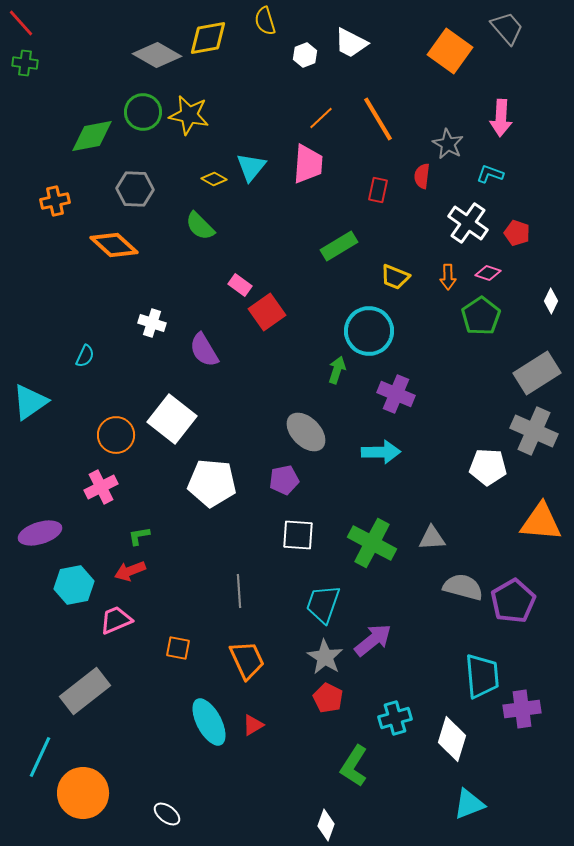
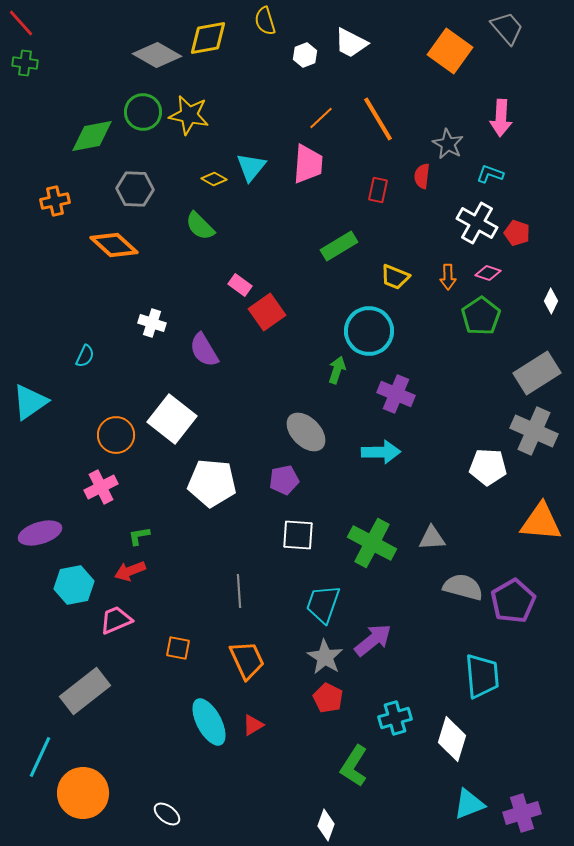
white cross at (468, 223): moved 9 px right; rotated 6 degrees counterclockwise
purple cross at (522, 709): moved 104 px down; rotated 9 degrees counterclockwise
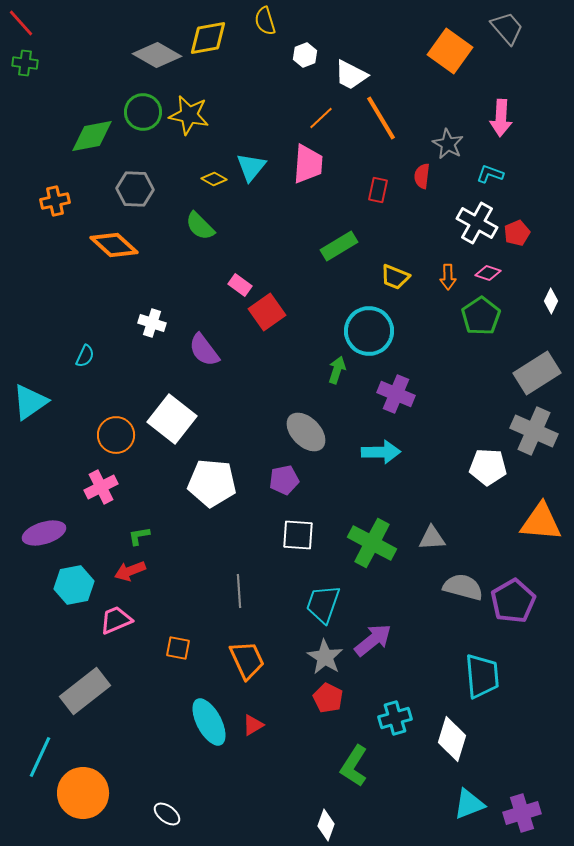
white trapezoid at (351, 43): moved 32 px down
orange line at (378, 119): moved 3 px right, 1 px up
red pentagon at (517, 233): rotated 30 degrees clockwise
purple semicircle at (204, 350): rotated 6 degrees counterclockwise
purple ellipse at (40, 533): moved 4 px right
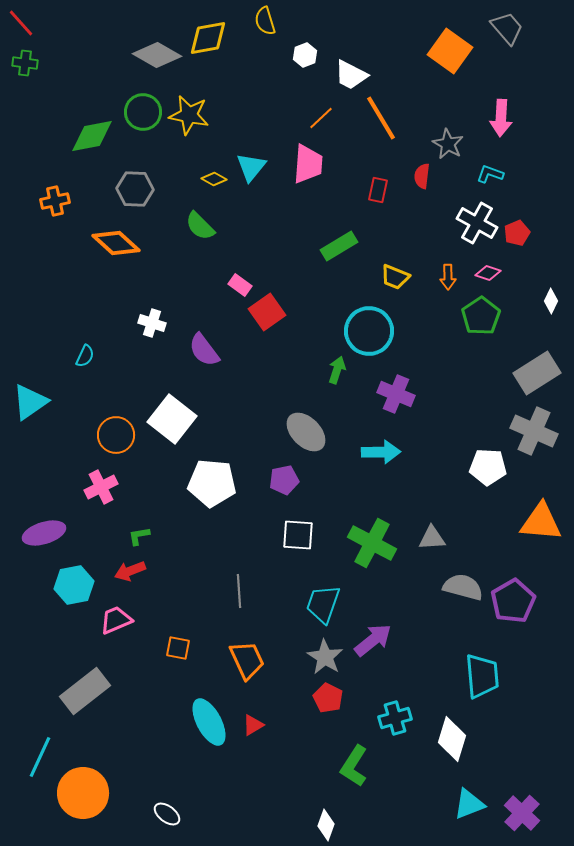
orange diamond at (114, 245): moved 2 px right, 2 px up
purple cross at (522, 813): rotated 30 degrees counterclockwise
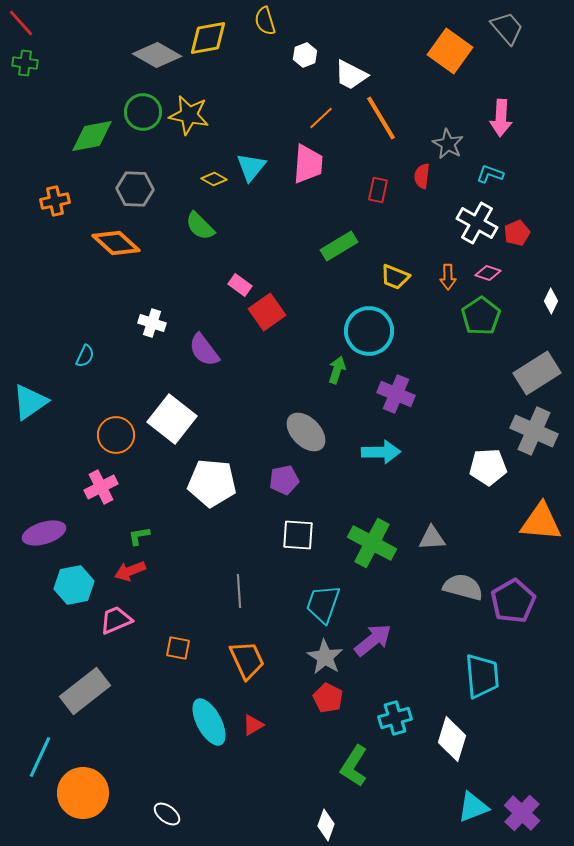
white pentagon at (488, 467): rotated 6 degrees counterclockwise
cyan triangle at (469, 804): moved 4 px right, 3 px down
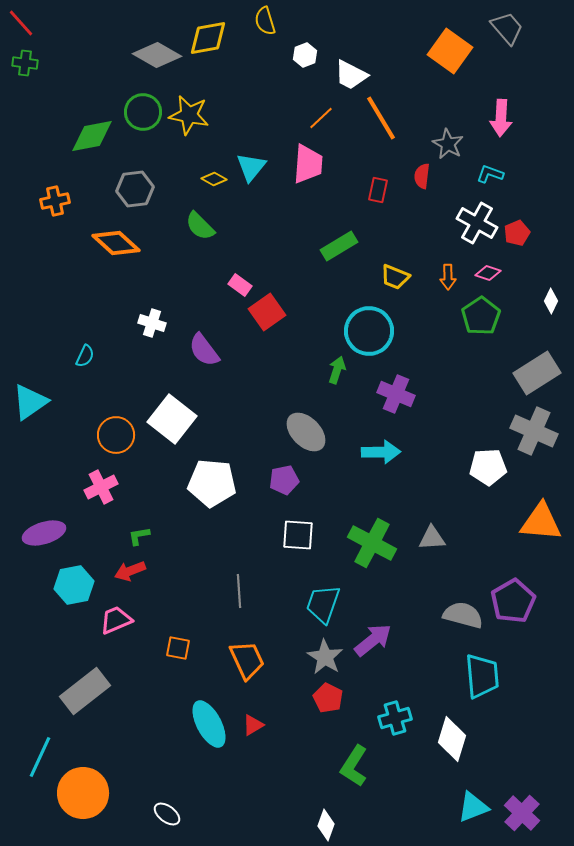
gray hexagon at (135, 189): rotated 9 degrees counterclockwise
gray semicircle at (463, 587): moved 28 px down
cyan ellipse at (209, 722): moved 2 px down
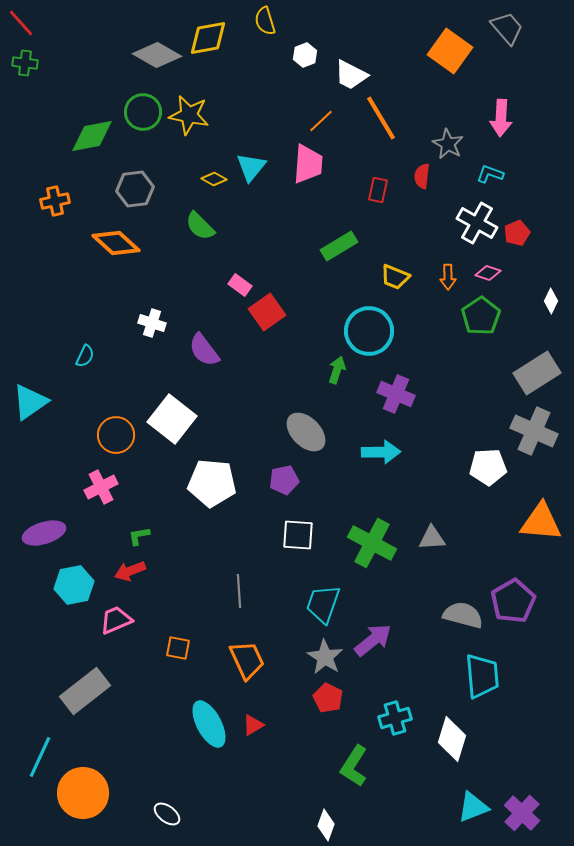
orange line at (321, 118): moved 3 px down
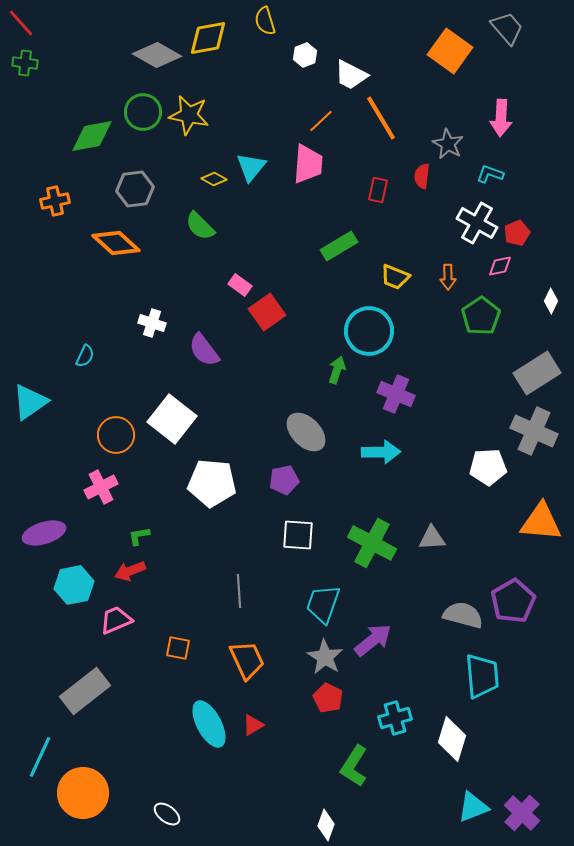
pink diamond at (488, 273): moved 12 px right, 7 px up; rotated 30 degrees counterclockwise
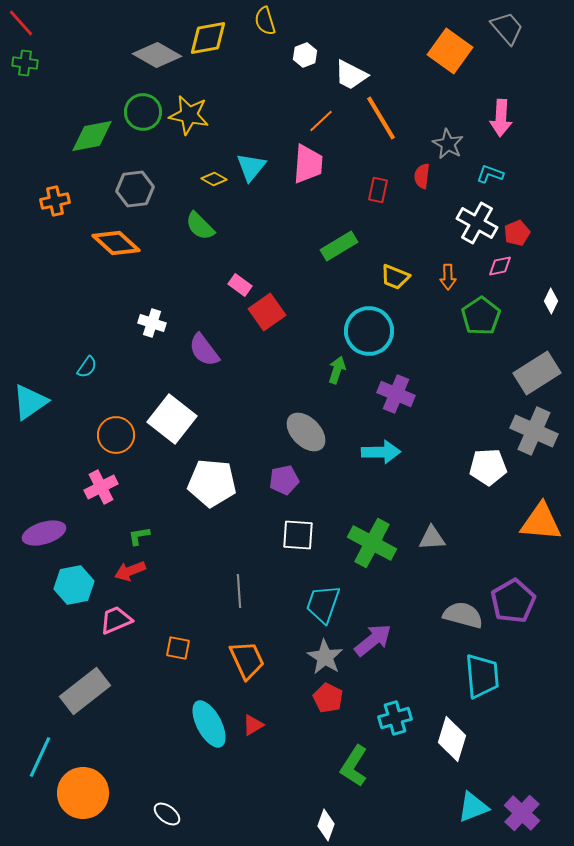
cyan semicircle at (85, 356): moved 2 px right, 11 px down; rotated 10 degrees clockwise
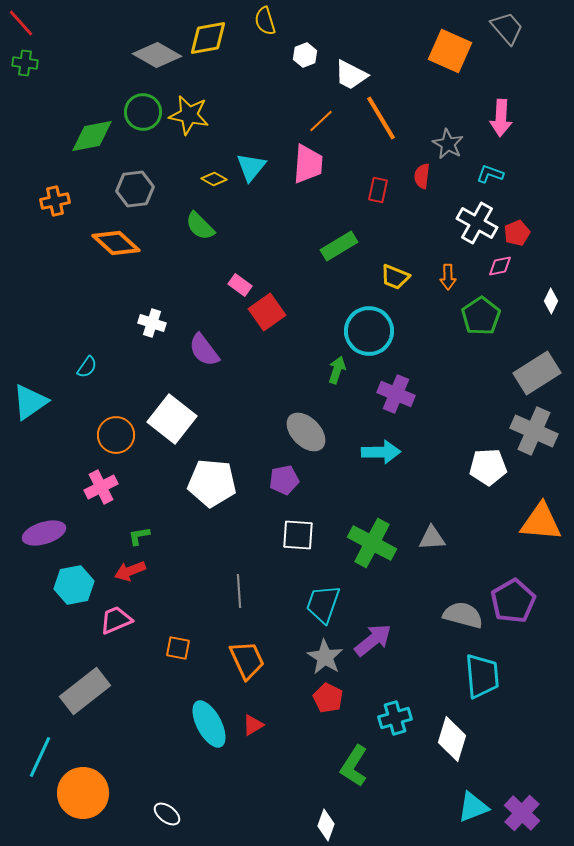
orange square at (450, 51): rotated 12 degrees counterclockwise
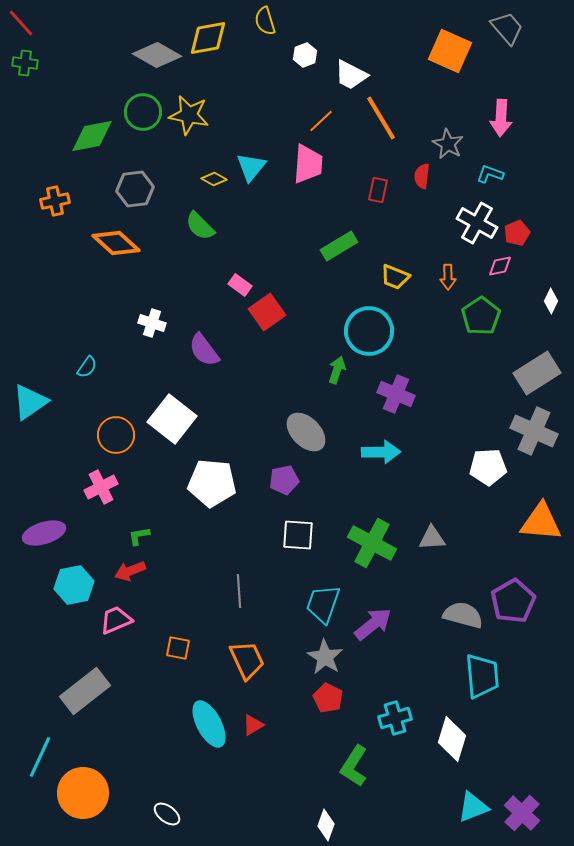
purple arrow at (373, 640): moved 16 px up
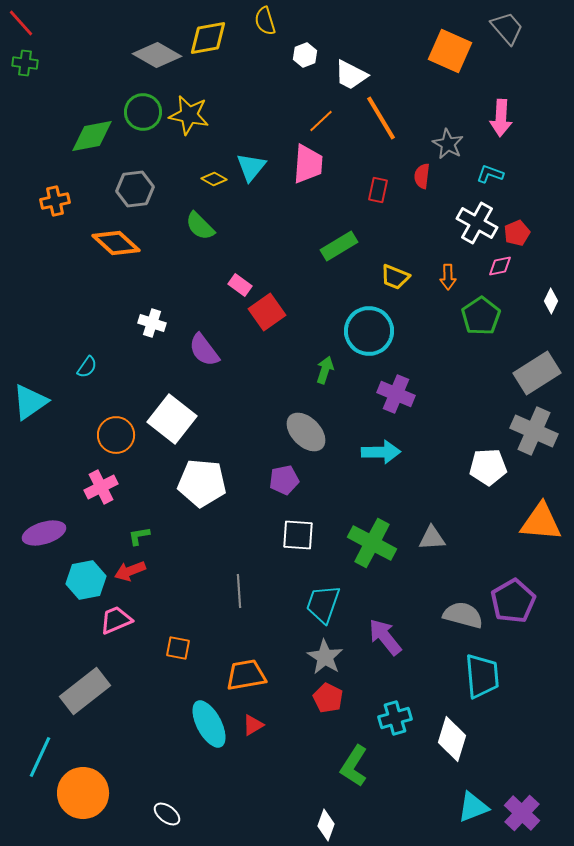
green arrow at (337, 370): moved 12 px left
white pentagon at (212, 483): moved 10 px left
cyan hexagon at (74, 585): moved 12 px right, 5 px up
purple arrow at (373, 624): moved 12 px right, 13 px down; rotated 90 degrees counterclockwise
orange trapezoid at (247, 660): moved 1 px left, 15 px down; rotated 75 degrees counterclockwise
